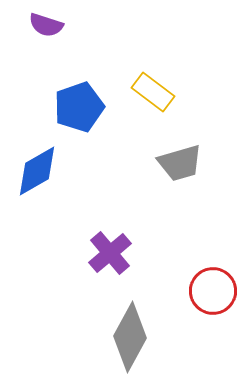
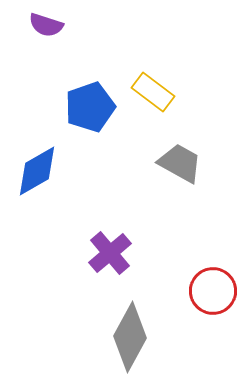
blue pentagon: moved 11 px right
gray trapezoid: rotated 135 degrees counterclockwise
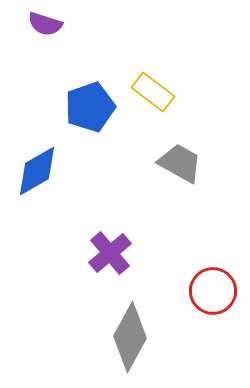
purple semicircle: moved 1 px left, 1 px up
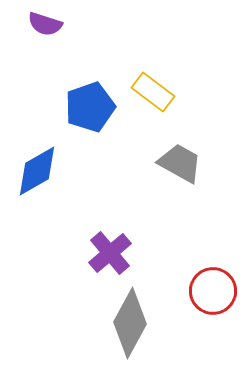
gray diamond: moved 14 px up
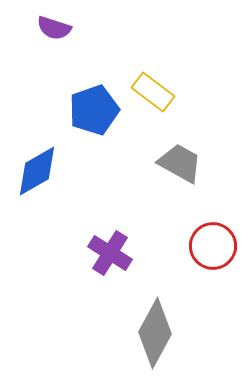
purple semicircle: moved 9 px right, 4 px down
blue pentagon: moved 4 px right, 3 px down
purple cross: rotated 18 degrees counterclockwise
red circle: moved 45 px up
gray diamond: moved 25 px right, 10 px down
